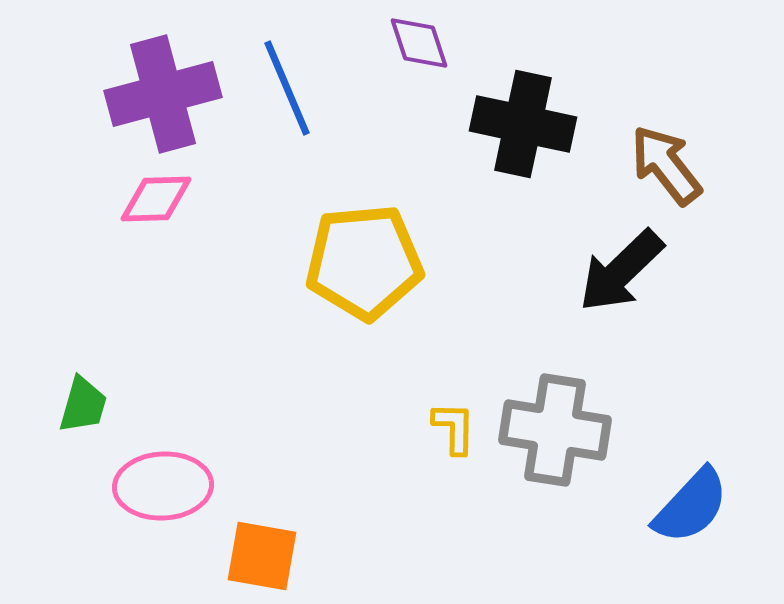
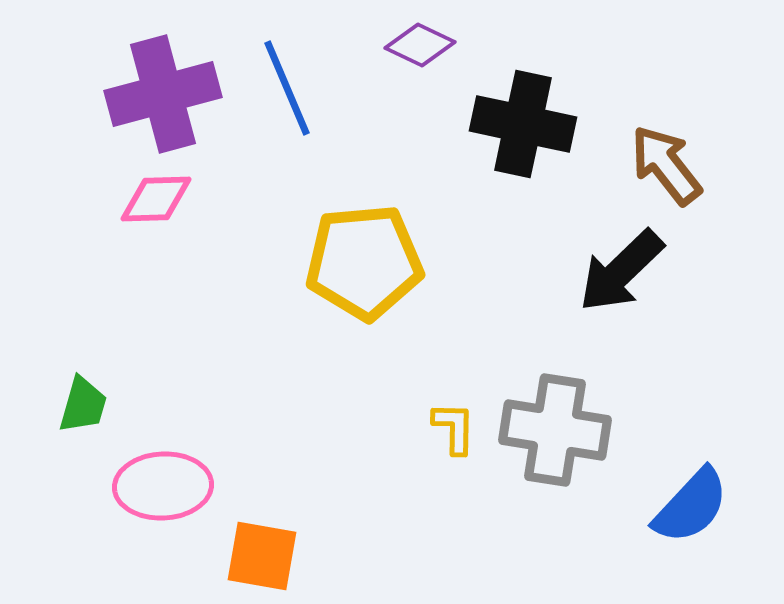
purple diamond: moved 1 px right, 2 px down; rotated 46 degrees counterclockwise
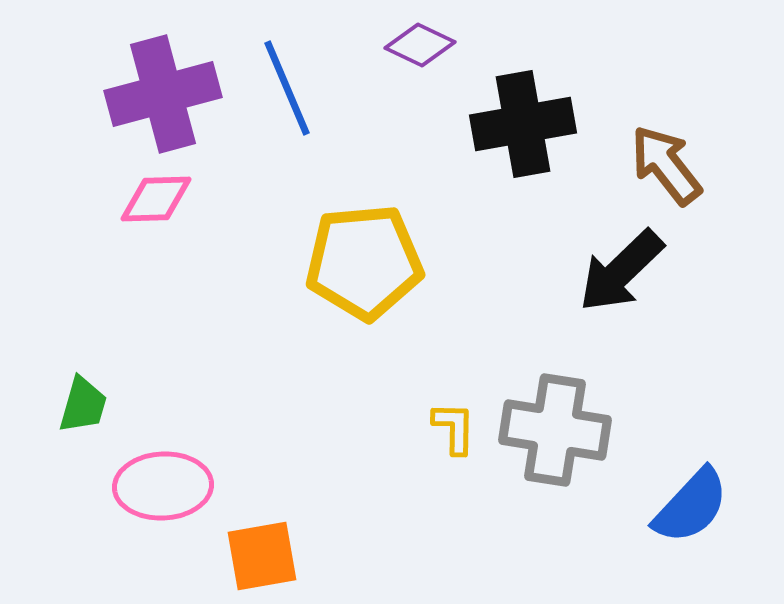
black cross: rotated 22 degrees counterclockwise
orange square: rotated 20 degrees counterclockwise
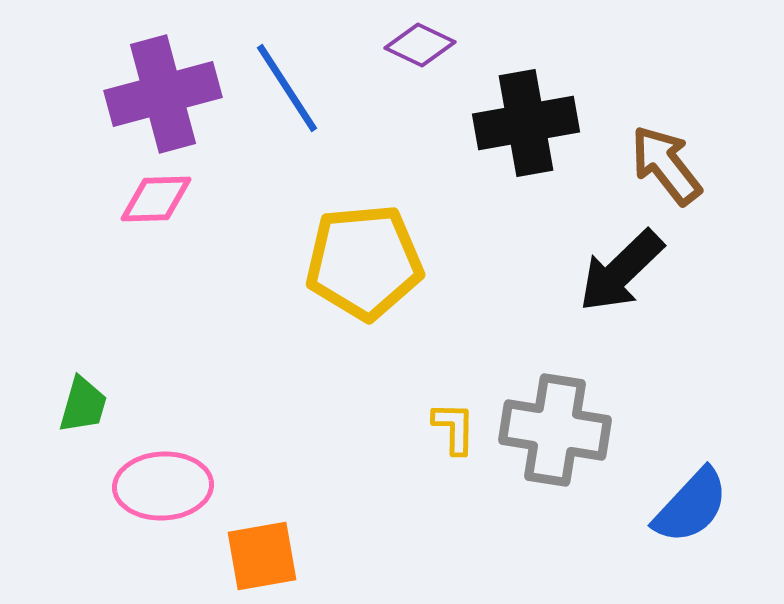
blue line: rotated 10 degrees counterclockwise
black cross: moved 3 px right, 1 px up
